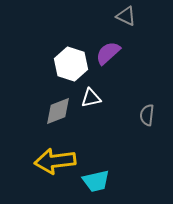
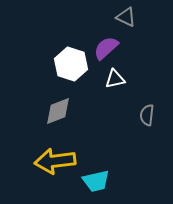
gray triangle: moved 1 px down
purple semicircle: moved 2 px left, 5 px up
white triangle: moved 24 px right, 19 px up
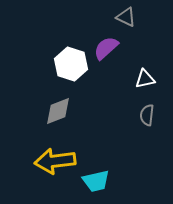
white triangle: moved 30 px right
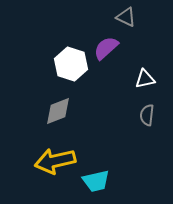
yellow arrow: rotated 6 degrees counterclockwise
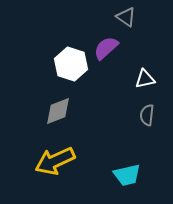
gray triangle: rotated 10 degrees clockwise
yellow arrow: rotated 12 degrees counterclockwise
cyan trapezoid: moved 31 px right, 6 px up
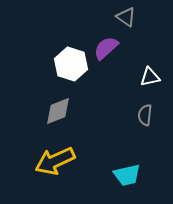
white triangle: moved 5 px right, 2 px up
gray semicircle: moved 2 px left
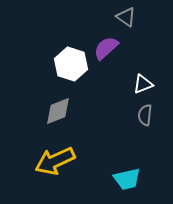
white triangle: moved 7 px left, 7 px down; rotated 10 degrees counterclockwise
cyan trapezoid: moved 4 px down
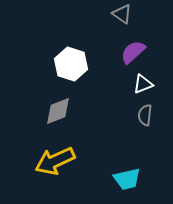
gray triangle: moved 4 px left, 3 px up
purple semicircle: moved 27 px right, 4 px down
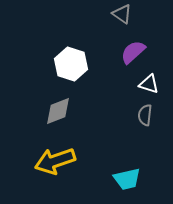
white triangle: moved 6 px right; rotated 40 degrees clockwise
yellow arrow: rotated 6 degrees clockwise
